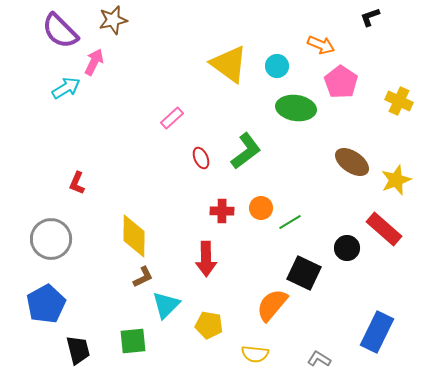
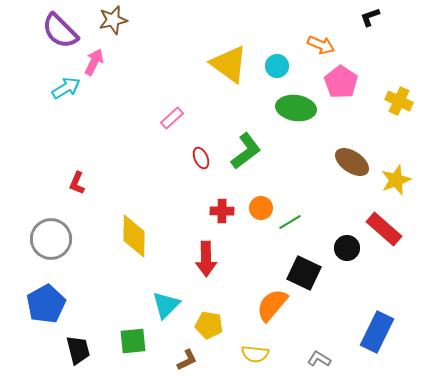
brown L-shape: moved 44 px right, 83 px down
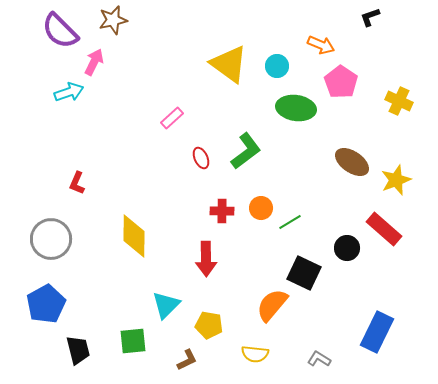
cyan arrow: moved 3 px right, 4 px down; rotated 12 degrees clockwise
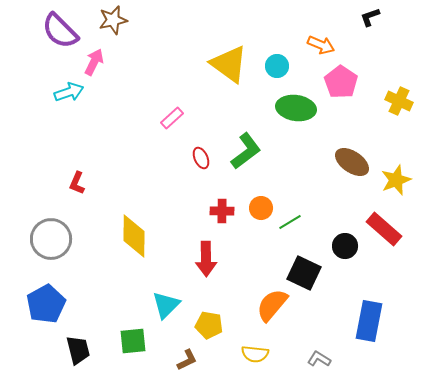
black circle: moved 2 px left, 2 px up
blue rectangle: moved 8 px left, 11 px up; rotated 15 degrees counterclockwise
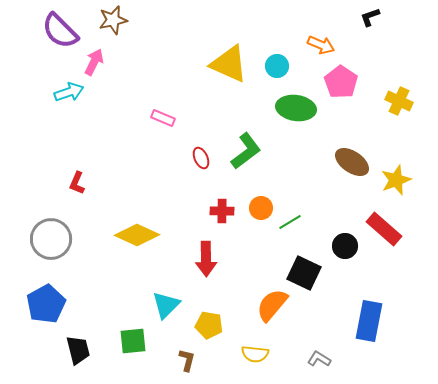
yellow triangle: rotated 12 degrees counterclockwise
pink rectangle: moved 9 px left; rotated 65 degrees clockwise
yellow diamond: moved 3 px right, 1 px up; rotated 66 degrees counterclockwise
brown L-shape: rotated 50 degrees counterclockwise
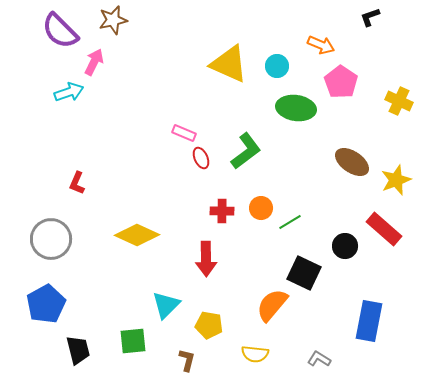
pink rectangle: moved 21 px right, 15 px down
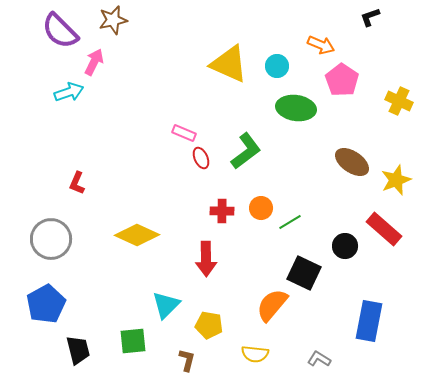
pink pentagon: moved 1 px right, 2 px up
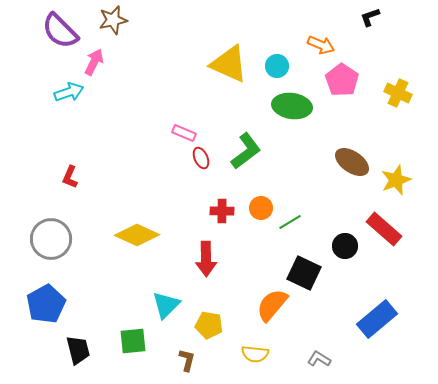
yellow cross: moved 1 px left, 8 px up
green ellipse: moved 4 px left, 2 px up
red L-shape: moved 7 px left, 6 px up
blue rectangle: moved 8 px right, 2 px up; rotated 39 degrees clockwise
